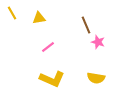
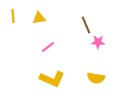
yellow line: moved 1 px right, 3 px down; rotated 24 degrees clockwise
pink star: rotated 16 degrees counterclockwise
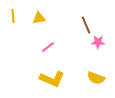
yellow semicircle: rotated 12 degrees clockwise
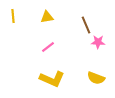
yellow triangle: moved 8 px right, 1 px up
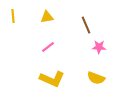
pink star: moved 1 px right, 5 px down
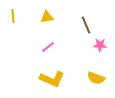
pink star: moved 1 px right, 2 px up
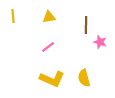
yellow triangle: moved 2 px right
brown line: rotated 24 degrees clockwise
pink star: moved 3 px up; rotated 16 degrees clockwise
yellow semicircle: moved 12 px left; rotated 54 degrees clockwise
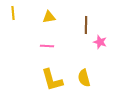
yellow line: moved 3 px up
pink line: moved 1 px left, 1 px up; rotated 40 degrees clockwise
yellow L-shape: moved 1 px down; rotated 50 degrees clockwise
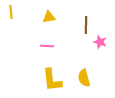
yellow line: moved 2 px left, 1 px up
yellow L-shape: rotated 10 degrees clockwise
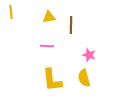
brown line: moved 15 px left
pink star: moved 11 px left, 13 px down
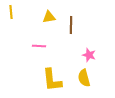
pink line: moved 8 px left
